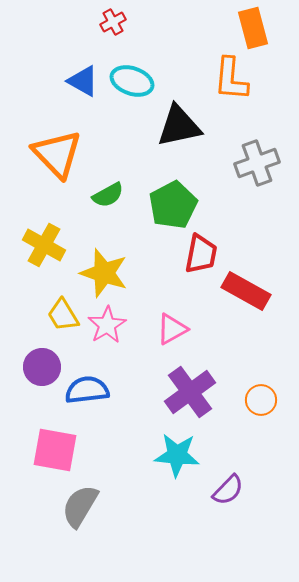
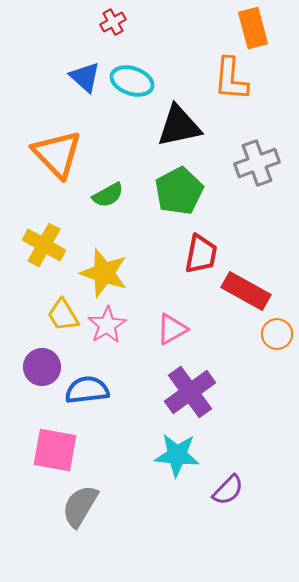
blue triangle: moved 2 px right, 4 px up; rotated 12 degrees clockwise
green pentagon: moved 6 px right, 14 px up
orange circle: moved 16 px right, 66 px up
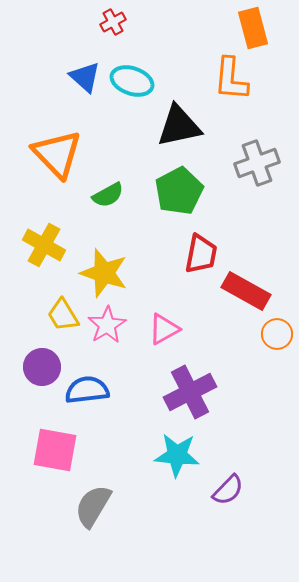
pink triangle: moved 8 px left
purple cross: rotated 9 degrees clockwise
gray semicircle: moved 13 px right
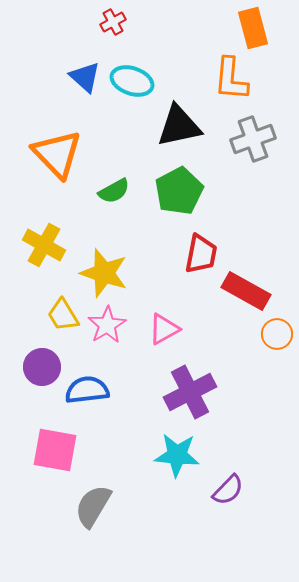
gray cross: moved 4 px left, 24 px up
green semicircle: moved 6 px right, 4 px up
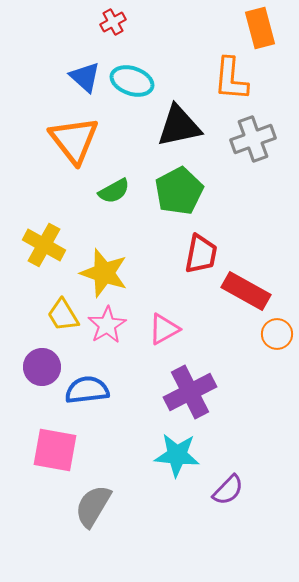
orange rectangle: moved 7 px right
orange triangle: moved 17 px right, 14 px up; rotated 6 degrees clockwise
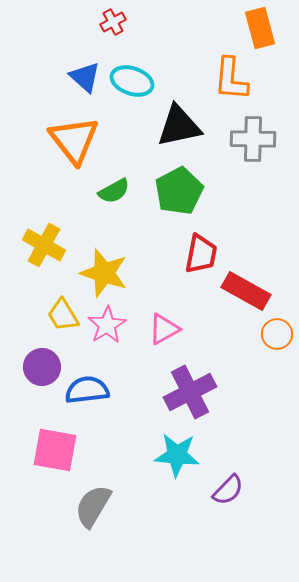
gray cross: rotated 21 degrees clockwise
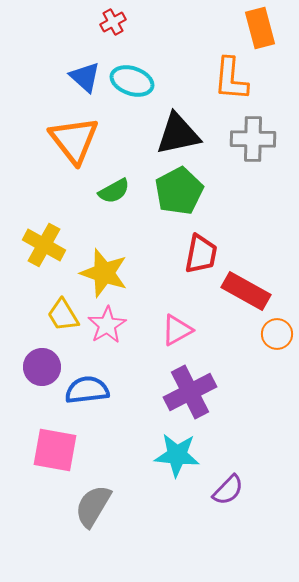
black triangle: moved 1 px left, 8 px down
pink triangle: moved 13 px right, 1 px down
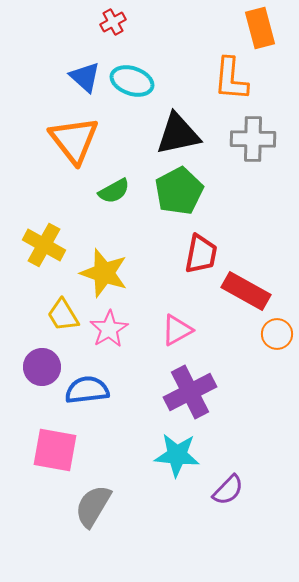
pink star: moved 2 px right, 4 px down
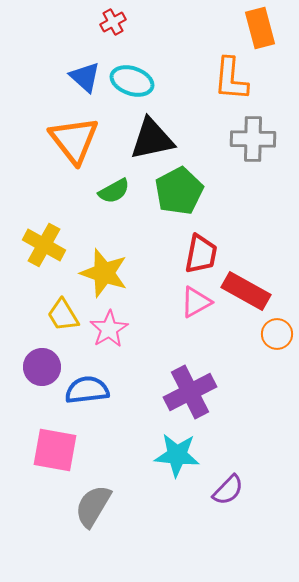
black triangle: moved 26 px left, 5 px down
pink triangle: moved 19 px right, 28 px up
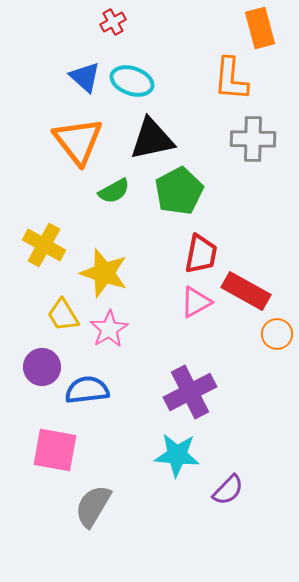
orange triangle: moved 4 px right, 1 px down
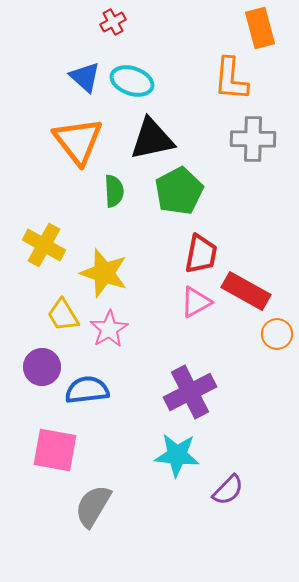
green semicircle: rotated 64 degrees counterclockwise
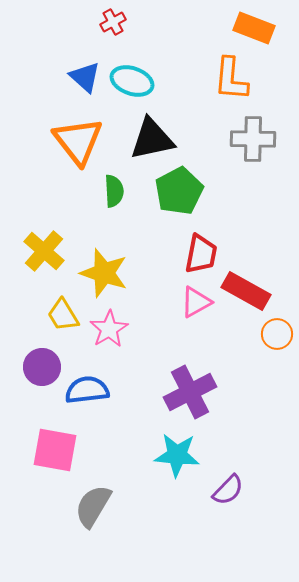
orange rectangle: moved 6 px left; rotated 54 degrees counterclockwise
yellow cross: moved 6 px down; rotated 12 degrees clockwise
